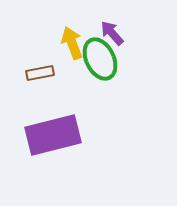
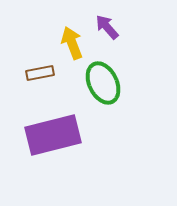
purple arrow: moved 5 px left, 6 px up
green ellipse: moved 3 px right, 24 px down
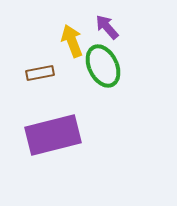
yellow arrow: moved 2 px up
green ellipse: moved 17 px up
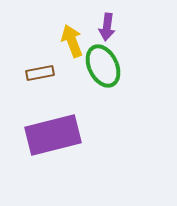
purple arrow: rotated 132 degrees counterclockwise
